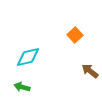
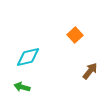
brown arrow: rotated 90 degrees clockwise
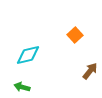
cyan diamond: moved 2 px up
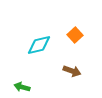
cyan diamond: moved 11 px right, 10 px up
brown arrow: moved 18 px left; rotated 72 degrees clockwise
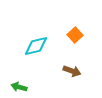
cyan diamond: moved 3 px left, 1 px down
green arrow: moved 3 px left
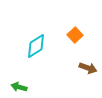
cyan diamond: rotated 20 degrees counterclockwise
brown arrow: moved 16 px right, 3 px up
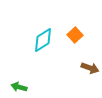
cyan diamond: moved 7 px right, 6 px up
brown arrow: moved 2 px right
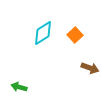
cyan diamond: moved 7 px up
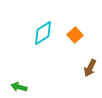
brown arrow: rotated 96 degrees clockwise
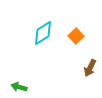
orange square: moved 1 px right, 1 px down
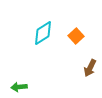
green arrow: rotated 21 degrees counterclockwise
